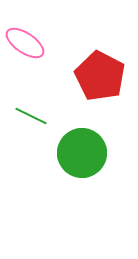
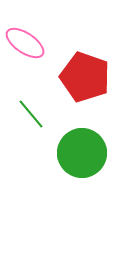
red pentagon: moved 15 px left, 1 px down; rotated 9 degrees counterclockwise
green line: moved 2 px up; rotated 24 degrees clockwise
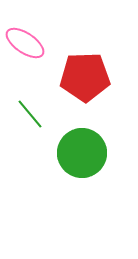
red pentagon: rotated 21 degrees counterclockwise
green line: moved 1 px left
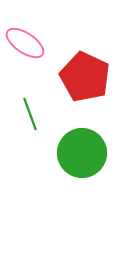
red pentagon: rotated 27 degrees clockwise
green line: rotated 20 degrees clockwise
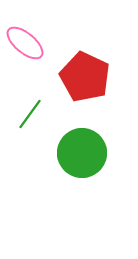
pink ellipse: rotated 6 degrees clockwise
green line: rotated 56 degrees clockwise
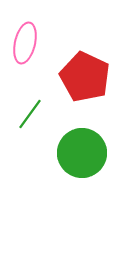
pink ellipse: rotated 63 degrees clockwise
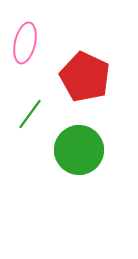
green circle: moved 3 px left, 3 px up
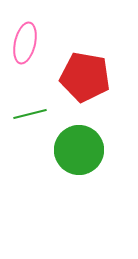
red pentagon: rotated 15 degrees counterclockwise
green line: rotated 40 degrees clockwise
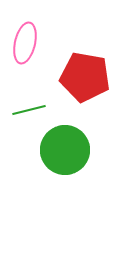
green line: moved 1 px left, 4 px up
green circle: moved 14 px left
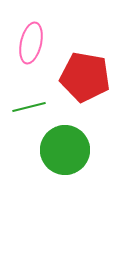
pink ellipse: moved 6 px right
green line: moved 3 px up
